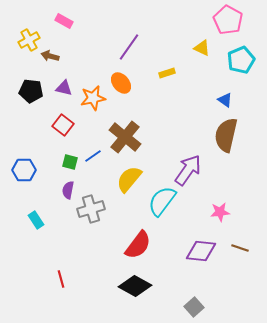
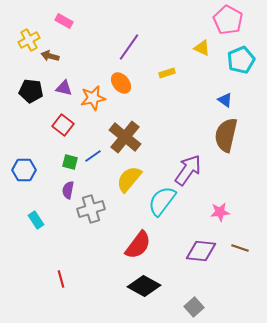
black diamond: moved 9 px right
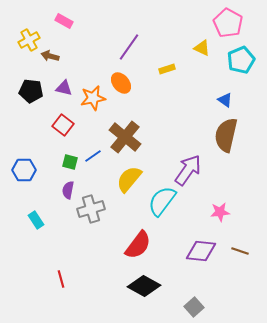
pink pentagon: moved 3 px down
yellow rectangle: moved 4 px up
brown line: moved 3 px down
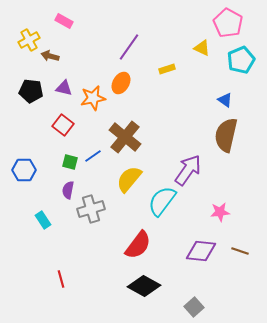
orange ellipse: rotated 70 degrees clockwise
cyan rectangle: moved 7 px right
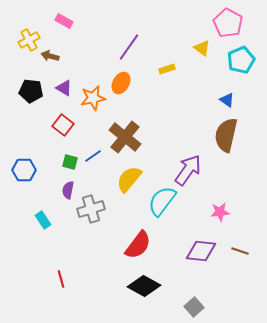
yellow triangle: rotated 12 degrees clockwise
purple triangle: rotated 18 degrees clockwise
blue triangle: moved 2 px right
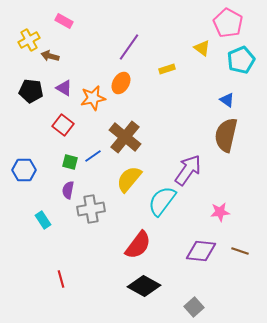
gray cross: rotated 8 degrees clockwise
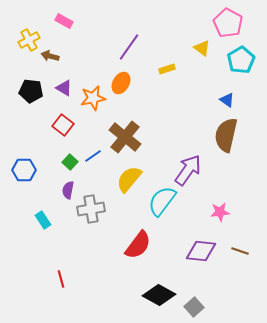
cyan pentagon: rotated 8 degrees counterclockwise
green square: rotated 28 degrees clockwise
black diamond: moved 15 px right, 9 px down
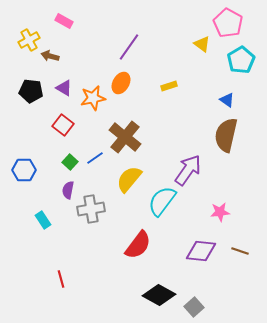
yellow triangle: moved 4 px up
yellow rectangle: moved 2 px right, 17 px down
blue line: moved 2 px right, 2 px down
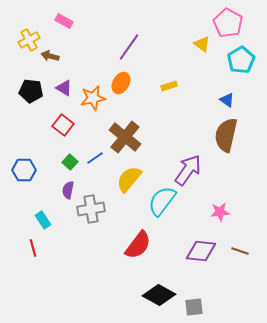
red line: moved 28 px left, 31 px up
gray square: rotated 36 degrees clockwise
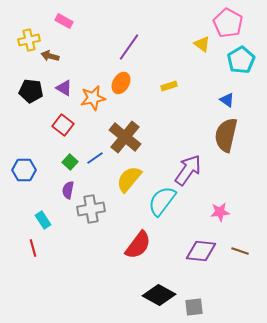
yellow cross: rotated 15 degrees clockwise
